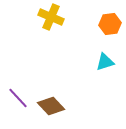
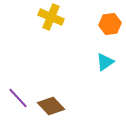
cyan triangle: rotated 18 degrees counterclockwise
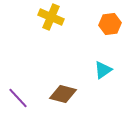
cyan triangle: moved 2 px left, 8 px down
brown diamond: moved 12 px right, 12 px up; rotated 32 degrees counterclockwise
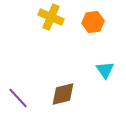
orange hexagon: moved 17 px left, 2 px up
cyan triangle: moved 2 px right; rotated 30 degrees counterclockwise
brown diamond: rotated 28 degrees counterclockwise
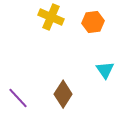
brown diamond: rotated 44 degrees counterclockwise
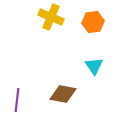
cyan triangle: moved 11 px left, 4 px up
brown diamond: rotated 68 degrees clockwise
purple line: moved 1 px left, 2 px down; rotated 50 degrees clockwise
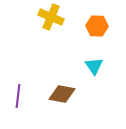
orange hexagon: moved 4 px right, 4 px down; rotated 10 degrees clockwise
brown diamond: moved 1 px left
purple line: moved 1 px right, 4 px up
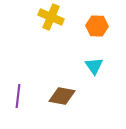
brown diamond: moved 2 px down
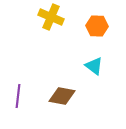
cyan triangle: rotated 18 degrees counterclockwise
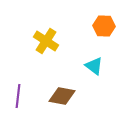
yellow cross: moved 5 px left, 24 px down; rotated 10 degrees clockwise
orange hexagon: moved 7 px right
